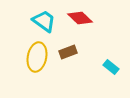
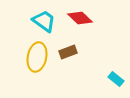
cyan rectangle: moved 5 px right, 12 px down
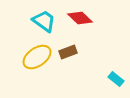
yellow ellipse: rotated 44 degrees clockwise
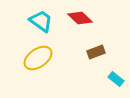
cyan trapezoid: moved 3 px left
brown rectangle: moved 28 px right
yellow ellipse: moved 1 px right, 1 px down
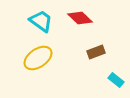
cyan rectangle: moved 1 px down
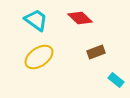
cyan trapezoid: moved 5 px left, 1 px up
yellow ellipse: moved 1 px right, 1 px up
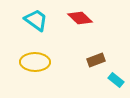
brown rectangle: moved 8 px down
yellow ellipse: moved 4 px left, 5 px down; rotated 36 degrees clockwise
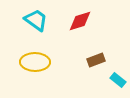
red diamond: moved 3 px down; rotated 60 degrees counterclockwise
cyan rectangle: moved 2 px right
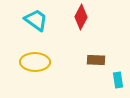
red diamond: moved 1 px right, 4 px up; rotated 45 degrees counterclockwise
brown rectangle: rotated 24 degrees clockwise
cyan rectangle: rotated 42 degrees clockwise
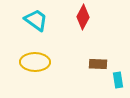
red diamond: moved 2 px right
brown rectangle: moved 2 px right, 4 px down
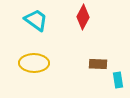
yellow ellipse: moved 1 px left, 1 px down
